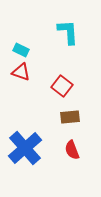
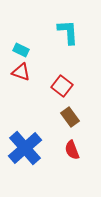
brown rectangle: rotated 60 degrees clockwise
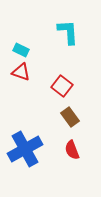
blue cross: moved 1 px down; rotated 12 degrees clockwise
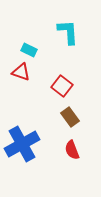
cyan rectangle: moved 8 px right
blue cross: moved 3 px left, 5 px up
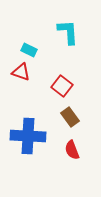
blue cross: moved 6 px right, 8 px up; rotated 32 degrees clockwise
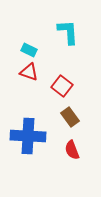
red triangle: moved 8 px right
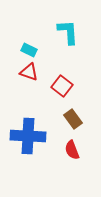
brown rectangle: moved 3 px right, 2 px down
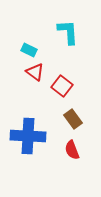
red triangle: moved 6 px right; rotated 18 degrees clockwise
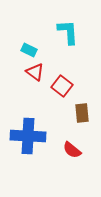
brown rectangle: moved 9 px right, 6 px up; rotated 30 degrees clockwise
red semicircle: rotated 30 degrees counterclockwise
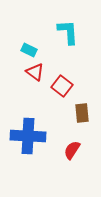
red semicircle: rotated 84 degrees clockwise
